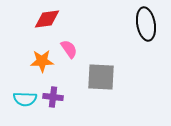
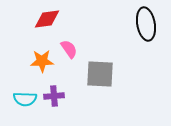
gray square: moved 1 px left, 3 px up
purple cross: moved 1 px right, 1 px up; rotated 12 degrees counterclockwise
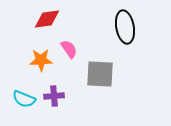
black ellipse: moved 21 px left, 3 px down
orange star: moved 1 px left, 1 px up
cyan semicircle: moved 1 px left; rotated 20 degrees clockwise
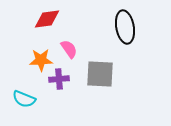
purple cross: moved 5 px right, 17 px up
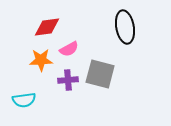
red diamond: moved 8 px down
pink semicircle: rotated 96 degrees clockwise
gray square: rotated 12 degrees clockwise
purple cross: moved 9 px right, 1 px down
cyan semicircle: moved 1 px down; rotated 30 degrees counterclockwise
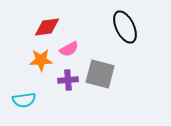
black ellipse: rotated 16 degrees counterclockwise
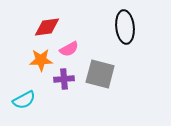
black ellipse: rotated 20 degrees clockwise
purple cross: moved 4 px left, 1 px up
cyan semicircle: rotated 20 degrees counterclockwise
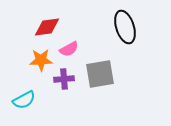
black ellipse: rotated 12 degrees counterclockwise
gray square: rotated 24 degrees counterclockwise
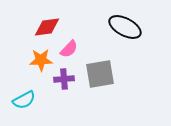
black ellipse: rotated 44 degrees counterclockwise
pink semicircle: rotated 18 degrees counterclockwise
